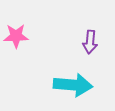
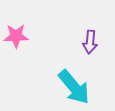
cyan arrow: moved 1 px right, 2 px down; rotated 45 degrees clockwise
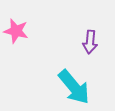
pink star: moved 5 px up; rotated 15 degrees clockwise
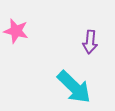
cyan arrow: rotated 6 degrees counterclockwise
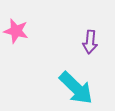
cyan arrow: moved 2 px right, 1 px down
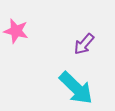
purple arrow: moved 6 px left, 2 px down; rotated 35 degrees clockwise
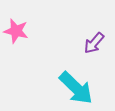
purple arrow: moved 10 px right, 1 px up
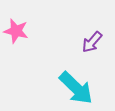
purple arrow: moved 2 px left, 1 px up
